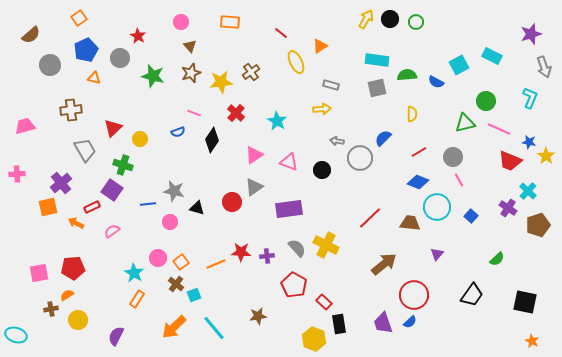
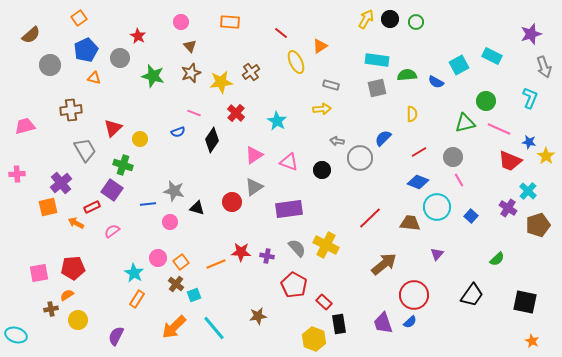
purple cross at (267, 256): rotated 16 degrees clockwise
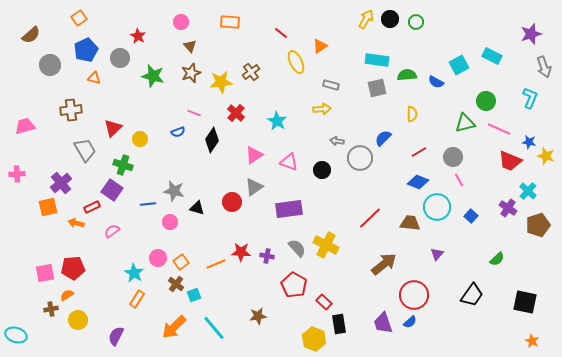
yellow star at (546, 156): rotated 18 degrees counterclockwise
orange arrow at (76, 223): rotated 14 degrees counterclockwise
pink square at (39, 273): moved 6 px right
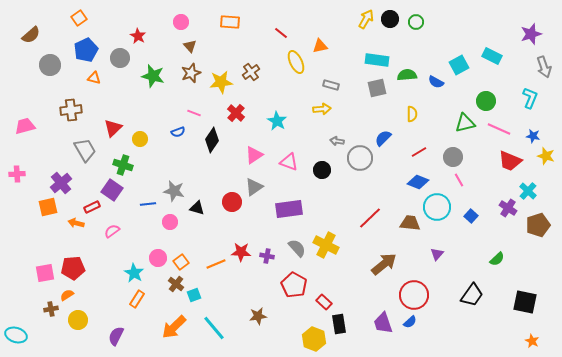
orange triangle at (320, 46): rotated 21 degrees clockwise
blue star at (529, 142): moved 4 px right, 6 px up
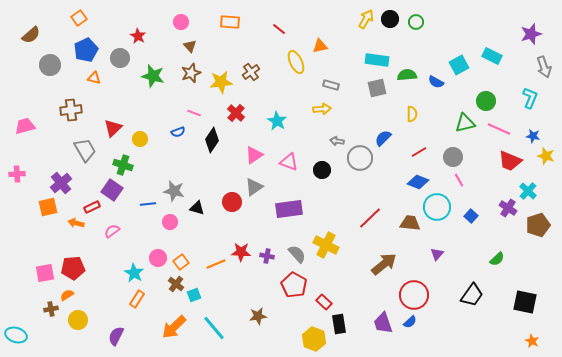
red line at (281, 33): moved 2 px left, 4 px up
gray semicircle at (297, 248): moved 6 px down
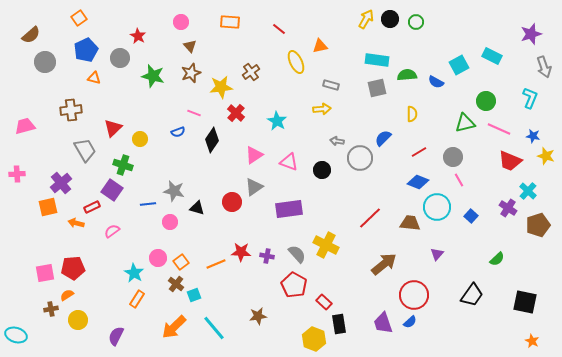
gray circle at (50, 65): moved 5 px left, 3 px up
yellow star at (221, 82): moved 5 px down
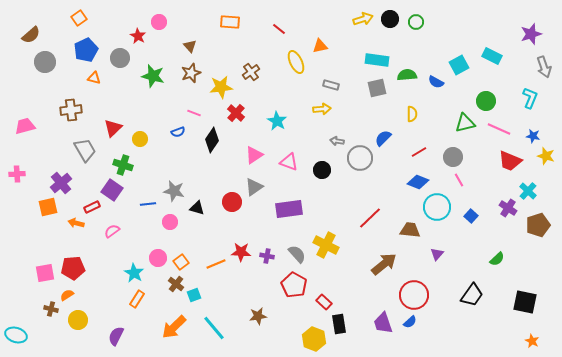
yellow arrow at (366, 19): moved 3 px left; rotated 42 degrees clockwise
pink circle at (181, 22): moved 22 px left
brown trapezoid at (410, 223): moved 7 px down
brown cross at (51, 309): rotated 24 degrees clockwise
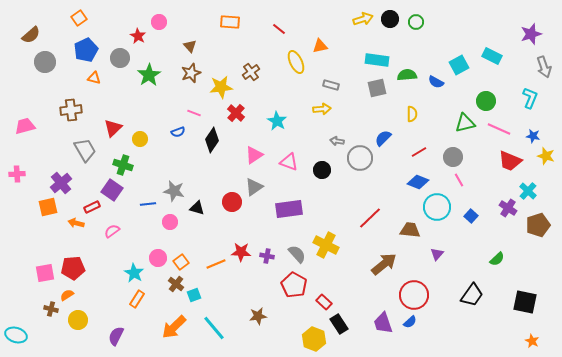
green star at (153, 76): moved 4 px left, 1 px up; rotated 25 degrees clockwise
black rectangle at (339, 324): rotated 24 degrees counterclockwise
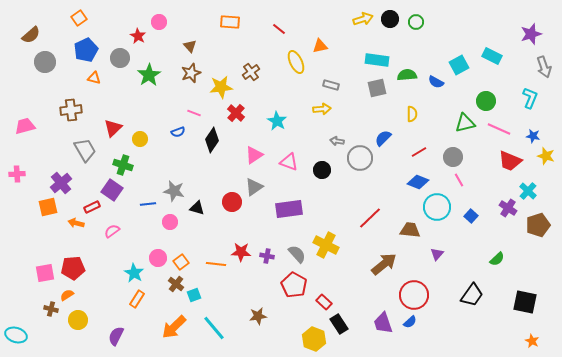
orange line at (216, 264): rotated 30 degrees clockwise
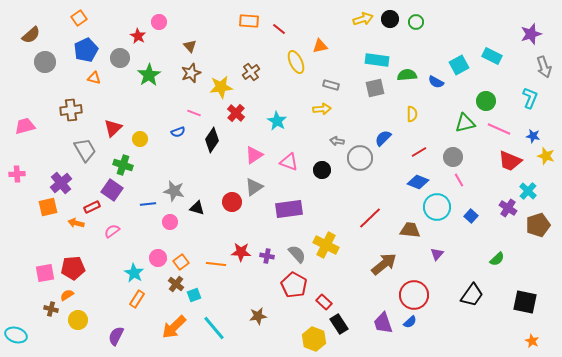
orange rectangle at (230, 22): moved 19 px right, 1 px up
gray square at (377, 88): moved 2 px left
